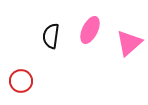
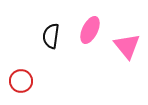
pink triangle: moved 2 px left, 3 px down; rotated 28 degrees counterclockwise
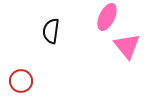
pink ellipse: moved 17 px right, 13 px up
black semicircle: moved 5 px up
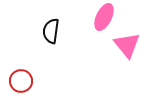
pink ellipse: moved 3 px left
pink triangle: moved 1 px up
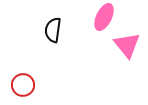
black semicircle: moved 2 px right, 1 px up
red circle: moved 2 px right, 4 px down
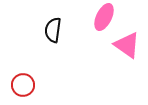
pink triangle: rotated 16 degrees counterclockwise
